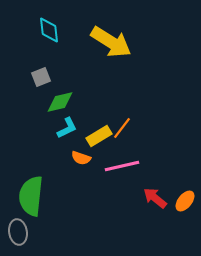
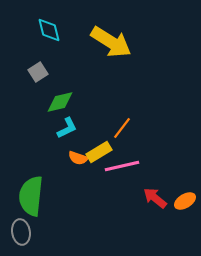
cyan diamond: rotated 8 degrees counterclockwise
gray square: moved 3 px left, 5 px up; rotated 12 degrees counterclockwise
yellow rectangle: moved 16 px down
orange semicircle: moved 3 px left
orange ellipse: rotated 20 degrees clockwise
gray ellipse: moved 3 px right
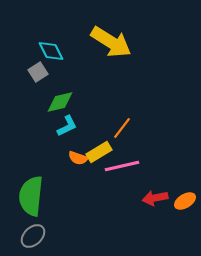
cyan diamond: moved 2 px right, 21 px down; rotated 12 degrees counterclockwise
cyan L-shape: moved 2 px up
red arrow: rotated 50 degrees counterclockwise
gray ellipse: moved 12 px right, 4 px down; rotated 55 degrees clockwise
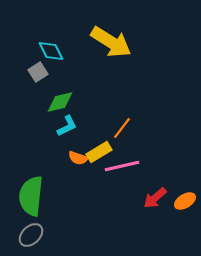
red arrow: rotated 30 degrees counterclockwise
gray ellipse: moved 2 px left, 1 px up
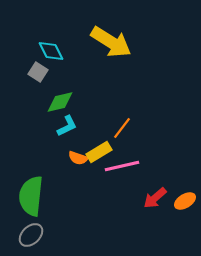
gray square: rotated 24 degrees counterclockwise
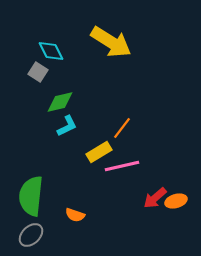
orange semicircle: moved 3 px left, 57 px down
orange ellipse: moved 9 px left; rotated 15 degrees clockwise
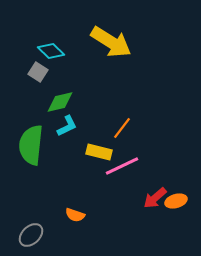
cyan diamond: rotated 20 degrees counterclockwise
yellow rectangle: rotated 45 degrees clockwise
pink line: rotated 12 degrees counterclockwise
green semicircle: moved 51 px up
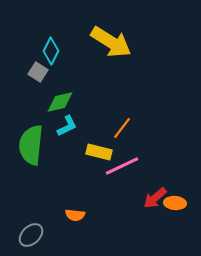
cyan diamond: rotated 72 degrees clockwise
orange ellipse: moved 1 px left, 2 px down; rotated 20 degrees clockwise
orange semicircle: rotated 12 degrees counterclockwise
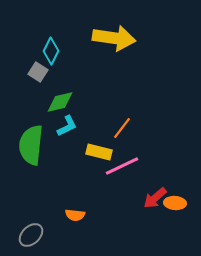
yellow arrow: moved 3 px right, 4 px up; rotated 24 degrees counterclockwise
